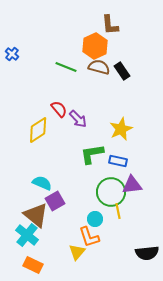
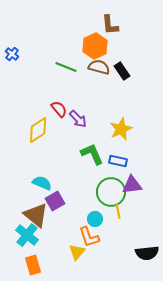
green L-shape: rotated 75 degrees clockwise
orange rectangle: rotated 48 degrees clockwise
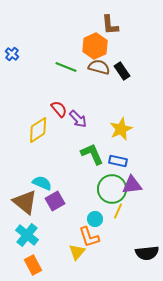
green circle: moved 1 px right, 3 px up
yellow line: rotated 35 degrees clockwise
brown triangle: moved 11 px left, 13 px up
orange rectangle: rotated 12 degrees counterclockwise
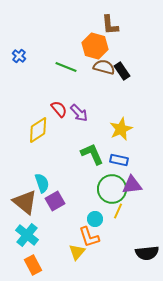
orange hexagon: rotated 20 degrees counterclockwise
blue cross: moved 7 px right, 2 px down
brown semicircle: moved 5 px right
purple arrow: moved 1 px right, 6 px up
blue rectangle: moved 1 px right, 1 px up
cyan semicircle: rotated 48 degrees clockwise
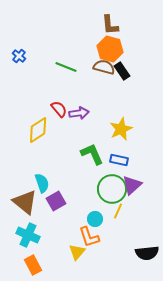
orange hexagon: moved 15 px right, 3 px down
purple arrow: rotated 54 degrees counterclockwise
purple triangle: rotated 35 degrees counterclockwise
purple square: moved 1 px right
cyan cross: moved 1 px right; rotated 15 degrees counterclockwise
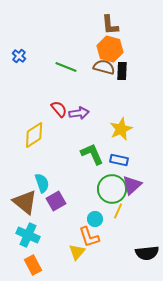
black rectangle: rotated 36 degrees clockwise
yellow diamond: moved 4 px left, 5 px down
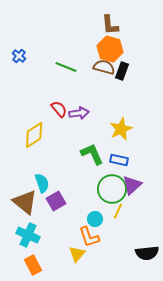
black rectangle: rotated 18 degrees clockwise
yellow triangle: moved 2 px down
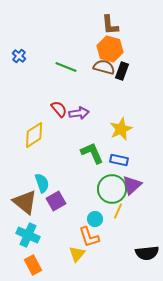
green L-shape: moved 1 px up
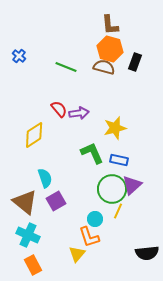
black rectangle: moved 13 px right, 9 px up
yellow star: moved 6 px left, 1 px up; rotated 10 degrees clockwise
cyan semicircle: moved 3 px right, 5 px up
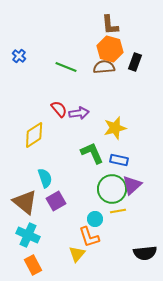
brown semicircle: rotated 20 degrees counterclockwise
yellow line: rotated 56 degrees clockwise
black semicircle: moved 2 px left
